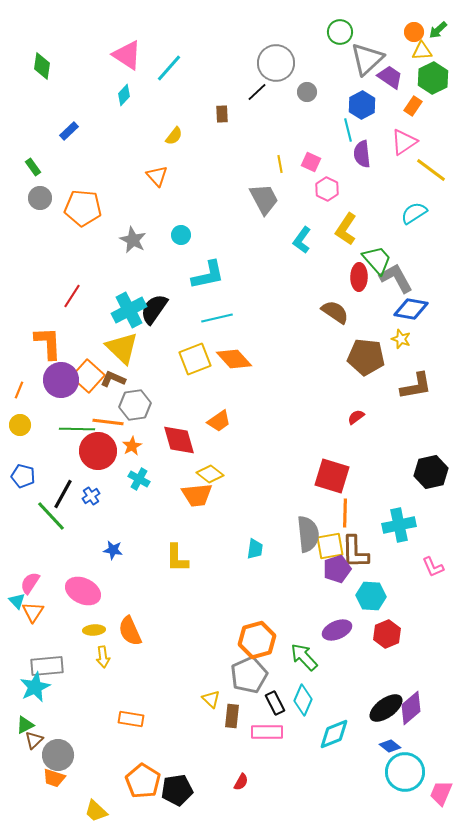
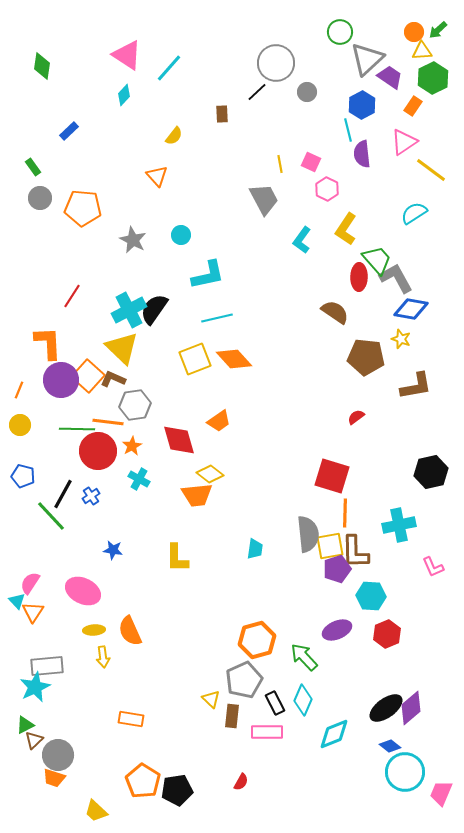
gray pentagon at (249, 675): moved 5 px left, 5 px down
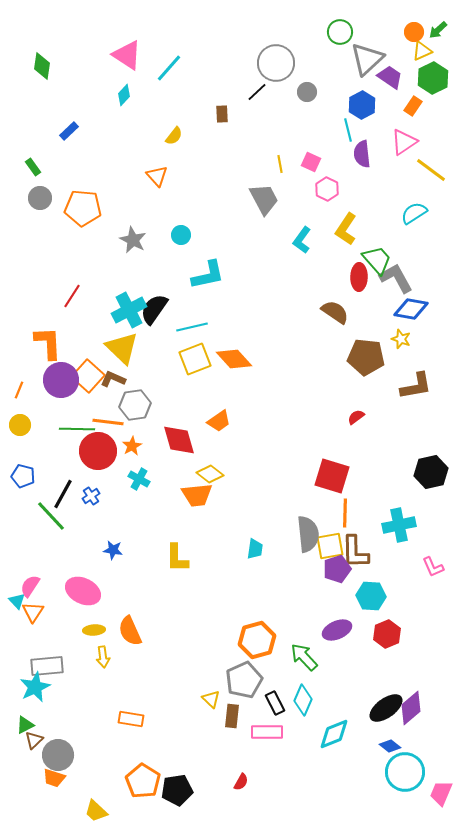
yellow triangle at (422, 51): rotated 20 degrees counterclockwise
cyan line at (217, 318): moved 25 px left, 9 px down
pink semicircle at (30, 583): moved 3 px down
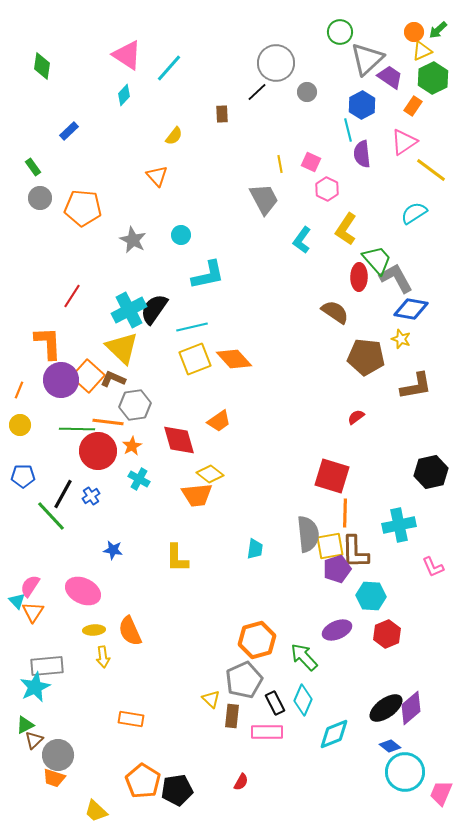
blue pentagon at (23, 476): rotated 15 degrees counterclockwise
